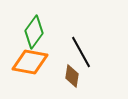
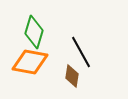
green diamond: rotated 20 degrees counterclockwise
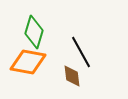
orange diamond: moved 2 px left
brown diamond: rotated 15 degrees counterclockwise
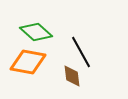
green diamond: moved 2 px right; rotated 64 degrees counterclockwise
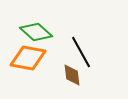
orange diamond: moved 4 px up
brown diamond: moved 1 px up
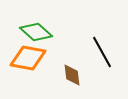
black line: moved 21 px right
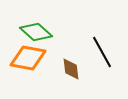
brown diamond: moved 1 px left, 6 px up
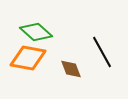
brown diamond: rotated 15 degrees counterclockwise
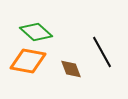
orange diamond: moved 3 px down
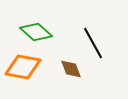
black line: moved 9 px left, 9 px up
orange diamond: moved 5 px left, 6 px down
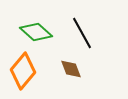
black line: moved 11 px left, 10 px up
orange diamond: moved 4 px down; rotated 60 degrees counterclockwise
